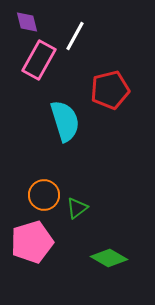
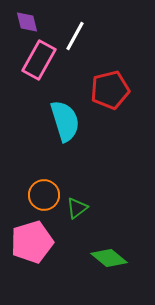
green diamond: rotated 9 degrees clockwise
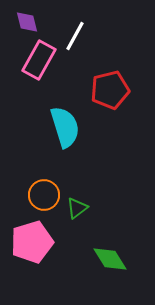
cyan semicircle: moved 6 px down
green diamond: moved 1 px right, 1 px down; rotated 18 degrees clockwise
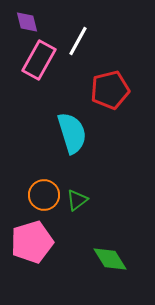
white line: moved 3 px right, 5 px down
cyan semicircle: moved 7 px right, 6 px down
green triangle: moved 8 px up
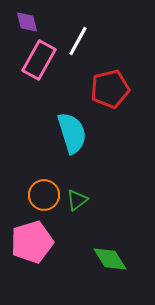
red pentagon: moved 1 px up
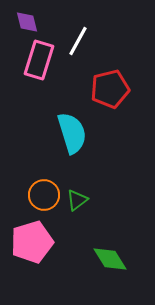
pink rectangle: rotated 12 degrees counterclockwise
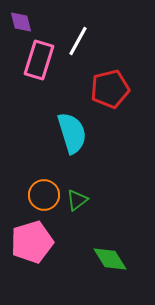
purple diamond: moved 6 px left
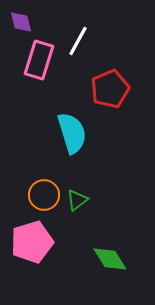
red pentagon: rotated 9 degrees counterclockwise
